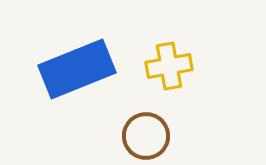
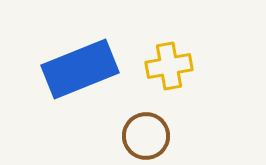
blue rectangle: moved 3 px right
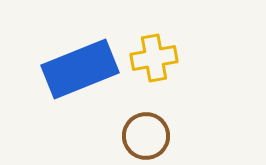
yellow cross: moved 15 px left, 8 px up
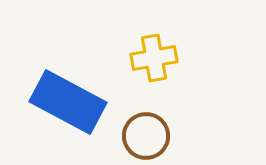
blue rectangle: moved 12 px left, 33 px down; rotated 50 degrees clockwise
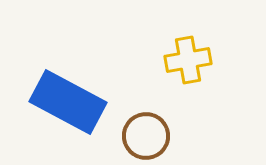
yellow cross: moved 34 px right, 2 px down
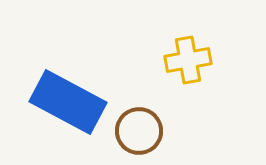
brown circle: moved 7 px left, 5 px up
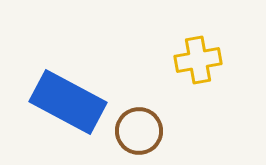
yellow cross: moved 10 px right
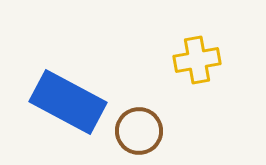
yellow cross: moved 1 px left
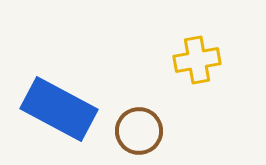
blue rectangle: moved 9 px left, 7 px down
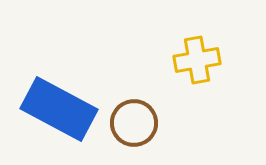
brown circle: moved 5 px left, 8 px up
